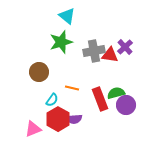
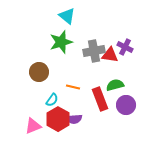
purple cross: rotated 21 degrees counterclockwise
orange line: moved 1 px right, 1 px up
green semicircle: moved 1 px left, 8 px up
pink triangle: moved 3 px up
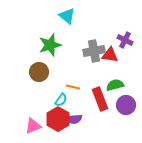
green star: moved 11 px left, 3 px down
purple cross: moved 7 px up
cyan semicircle: moved 9 px right
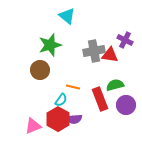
brown circle: moved 1 px right, 2 px up
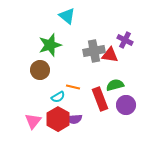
cyan semicircle: moved 3 px left, 3 px up; rotated 24 degrees clockwise
pink triangle: moved 5 px up; rotated 30 degrees counterclockwise
